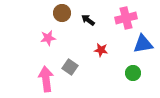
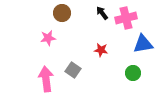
black arrow: moved 14 px right, 7 px up; rotated 16 degrees clockwise
gray square: moved 3 px right, 3 px down
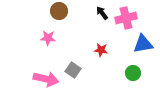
brown circle: moved 3 px left, 2 px up
pink star: rotated 14 degrees clockwise
pink arrow: rotated 110 degrees clockwise
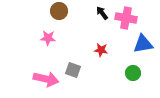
pink cross: rotated 25 degrees clockwise
gray square: rotated 14 degrees counterclockwise
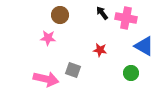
brown circle: moved 1 px right, 4 px down
blue triangle: moved 1 px right, 2 px down; rotated 40 degrees clockwise
red star: moved 1 px left
green circle: moved 2 px left
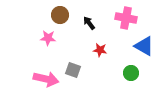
black arrow: moved 13 px left, 10 px down
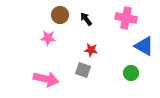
black arrow: moved 3 px left, 4 px up
red star: moved 9 px left
gray square: moved 10 px right
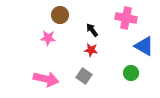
black arrow: moved 6 px right, 11 px down
gray square: moved 1 px right, 6 px down; rotated 14 degrees clockwise
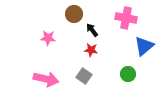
brown circle: moved 14 px right, 1 px up
blue triangle: rotated 50 degrees clockwise
green circle: moved 3 px left, 1 px down
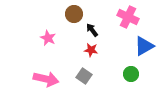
pink cross: moved 2 px right, 1 px up; rotated 15 degrees clockwise
pink star: rotated 21 degrees clockwise
blue triangle: rotated 10 degrees clockwise
green circle: moved 3 px right
